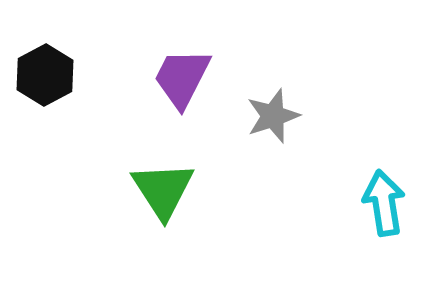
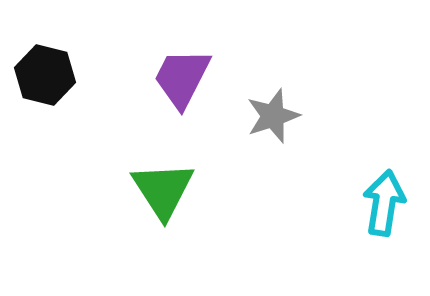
black hexagon: rotated 18 degrees counterclockwise
cyan arrow: rotated 18 degrees clockwise
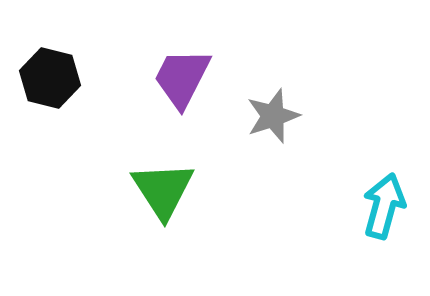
black hexagon: moved 5 px right, 3 px down
cyan arrow: moved 3 px down; rotated 6 degrees clockwise
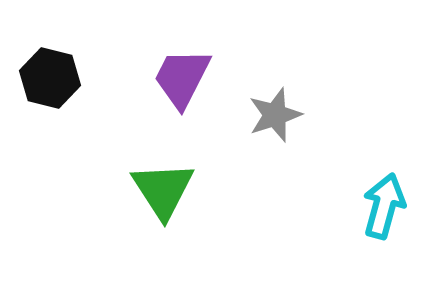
gray star: moved 2 px right, 1 px up
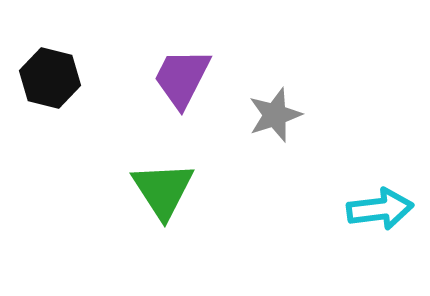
cyan arrow: moved 4 px left, 3 px down; rotated 68 degrees clockwise
